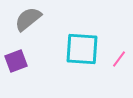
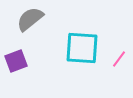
gray semicircle: moved 2 px right
cyan square: moved 1 px up
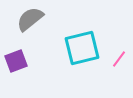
cyan square: rotated 18 degrees counterclockwise
